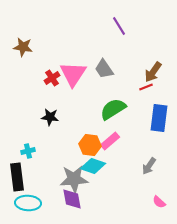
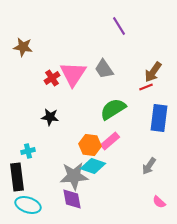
gray star: moved 3 px up
cyan ellipse: moved 2 px down; rotated 15 degrees clockwise
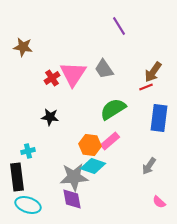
gray star: moved 1 px down
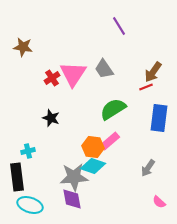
black star: moved 1 px right, 1 px down; rotated 12 degrees clockwise
orange hexagon: moved 3 px right, 2 px down
gray arrow: moved 1 px left, 2 px down
cyan ellipse: moved 2 px right
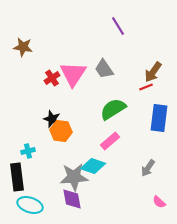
purple line: moved 1 px left
black star: moved 1 px right, 1 px down
orange hexagon: moved 32 px left, 16 px up
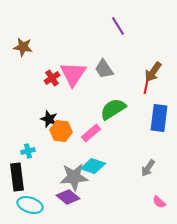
red line: rotated 56 degrees counterclockwise
black star: moved 3 px left
pink rectangle: moved 19 px left, 8 px up
purple diamond: moved 4 px left, 2 px up; rotated 40 degrees counterclockwise
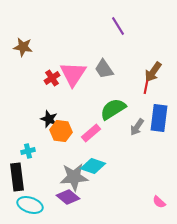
gray arrow: moved 11 px left, 41 px up
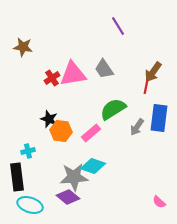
pink triangle: rotated 48 degrees clockwise
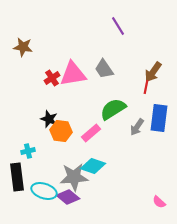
cyan ellipse: moved 14 px right, 14 px up
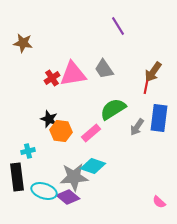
brown star: moved 4 px up
